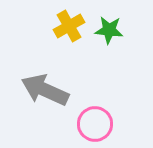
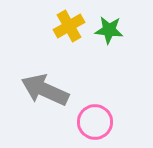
pink circle: moved 2 px up
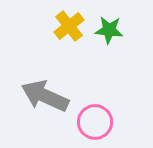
yellow cross: rotated 8 degrees counterclockwise
gray arrow: moved 6 px down
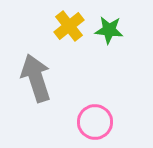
gray arrow: moved 9 px left, 18 px up; rotated 48 degrees clockwise
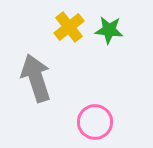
yellow cross: moved 1 px down
